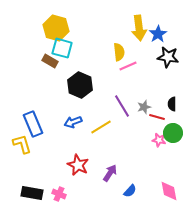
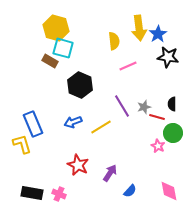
cyan square: moved 1 px right
yellow semicircle: moved 5 px left, 11 px up
pink star: moved 1 px left, 6 px down; rotated 16 degrees clockwise
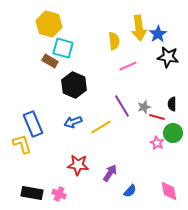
yellow hexagon: moved 7 px left, 4 px up
black hexagon: moved 6 px left
pink star: moved 1 px left, 3 px up
red star: rotated 20 degrees counterclockwise
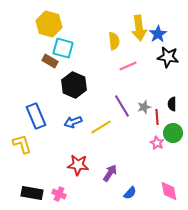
red line: rotated 70 degrees clockwise
blue rectangle: moved 3 px right, 8 px up
blue semicircle: moved 2 px down
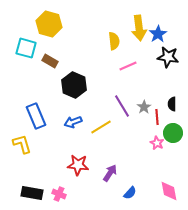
cyan square: moved 37 px left
gray star: rotated 16 degrees counterclockwise
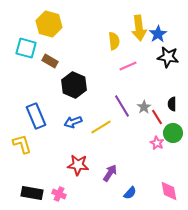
red line: rotated 28 degrees counterclockwise
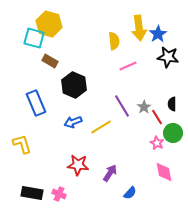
cyan square: moved 8 px right, 10 px up
blue rectangle: moved 13 px up
pink diamond: moved 5 px left, 19 px up
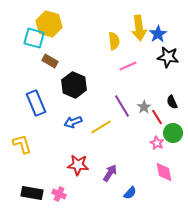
black semicircle: moved 2 px up; rotated 24 degrees counterclockwise
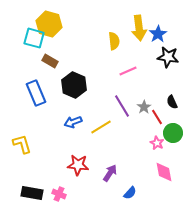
pink line: moved 5 px down
blue rectangle: moved 10 px up
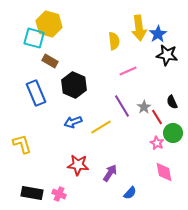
black star: moved 1 px left, 2 px up
